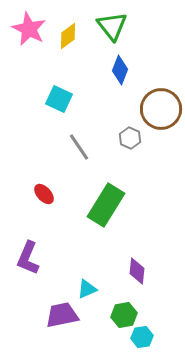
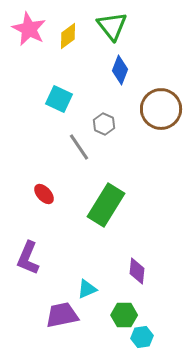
gray hexagon: moved 26 px left, 14 px up
green hexagon: rotated 10 degrees clockwise
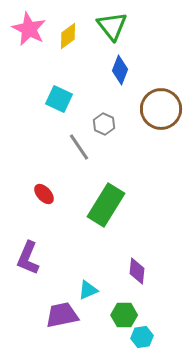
cyan triangle: moved 1 px right, 1 px down
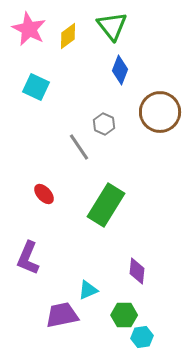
cyan square: moved 23 px left, 12 px up
brown circle: moved 1 px left, 3 px down
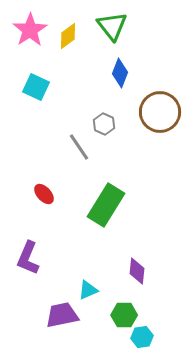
pink star: moved 1 px right, 1 px down; rotated 12 degrees clockwise
blue diamond: moved 3 px down
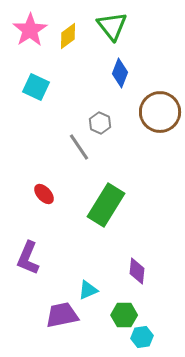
gray hexagon: moved 4 px left, 1 px up
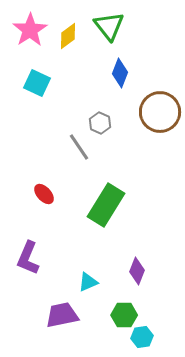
green triangle: moved 3 px left
cyan square: moved 1 px right, 4 px up
purple diamond: rotated 16 degrees clockwise
cyan triangle: moved 8 px up
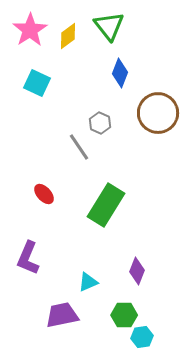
brown circle: moved 2 px left, 1 px down
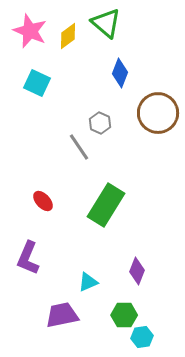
green triangle: moved 3 px left, 3 px up; rotated 12 degrees counterclockwise
pink star: moved 1 px down; rotated 16 degrees counterclockwise
red ellipse: moved 1 px left, 7 px down
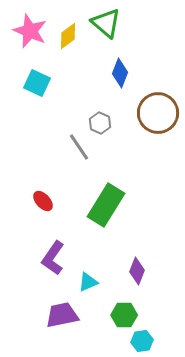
purple L-shape: moved 25 px right; rotated 12 degrees clockwise
cyan hexagon: moved 4 px down
